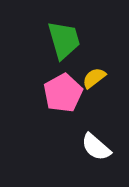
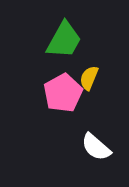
green trapezoid: rotated 45 degrees clockwise
yellow semicircle: moved 5 px left; rotated 30 degrees counterclockwise
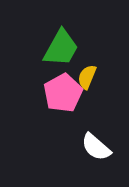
green trapezoid: moved 3 px left, 8 px down
yellow semicircle: moved 2 px left, 1 px up
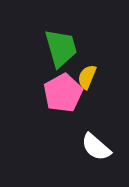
green trapezoid: rotated 45 degrees counterclockwise
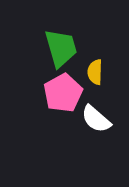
yellow semicircle: moved 8 px right, 5 px up; rotated 20 degrees counterclockwise
white semicircle: moved 28 px up
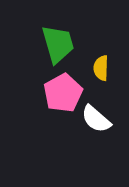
green trapezoid: moved 3 px left, 4 px up
yellow semicircle: moved 6 px right, 4 px up
